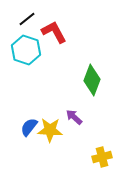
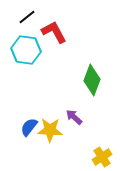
black line: moved 2 px up
cyan hexagon: rotated 12 degrees counterclockwise
yellow cross: rotated 18 degrees counterclockwise
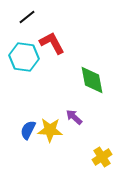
red L-shape: moved 2 px left, 11 px down
cyan hexagon: moved 2 px left, 7 px down
green diamond: rotated 32 degrees counterclockwise
blue semicircle: moved 1 px left, 3 px down; rotated 12 degrees counterclockwise
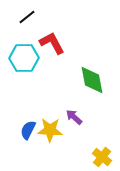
cyan hexagon: moved 1 px down; rotated 8 degrees counterclockwise
yellow cross: rotated 18 degrees counterclockwise
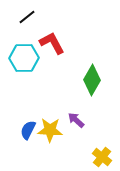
green diamond: rotated 40 degrees clockwise
purple arrow: moved 2 px right, 3 px down
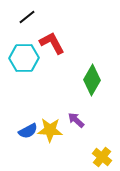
blue semicircle: moved 1 px down; rotated 144 degrees counterclockwise
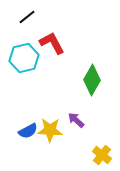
cyan hexagon: rotated 12 degrees counterclockwise
yellow cross: moved 2 px up
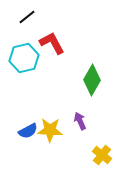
purple arrow: moved 4 px right, 1 px down; rotated 24 degrees clockwise
